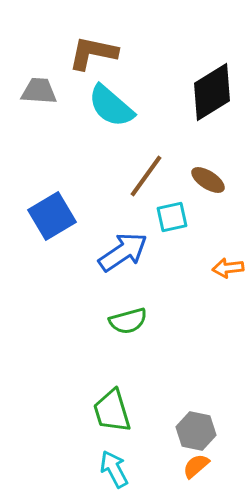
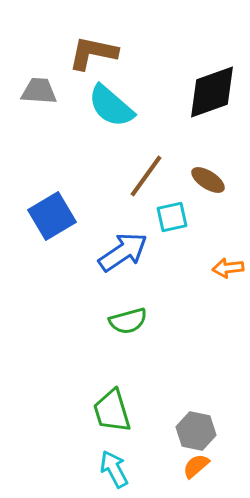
black diamond: rotated 12 degrees clockwise
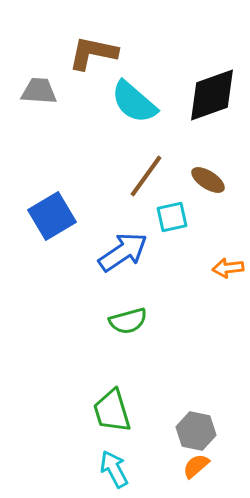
black diamond: moved 3 px down
cyan semicircle: moved 23 px right, 4 px up
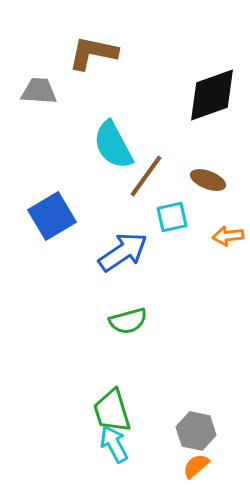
cyan semicircle: moved 21 px left, 43 px down; rotated 21 degrees clockwise
brown ellipse: rotated 12 degrees counterclockwise
orange arrow: moved 32 px up
cyan arrow: moved 25 px up
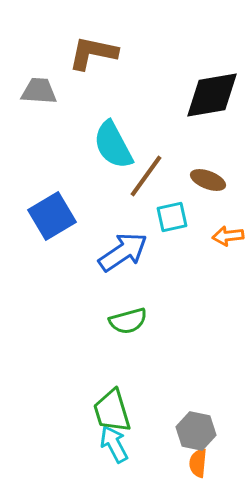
black diamond: rotated 10 degrees clockwise
orange semicircle: moved 2 px right, 3 px up; rotated 44 degrees counterclockwise
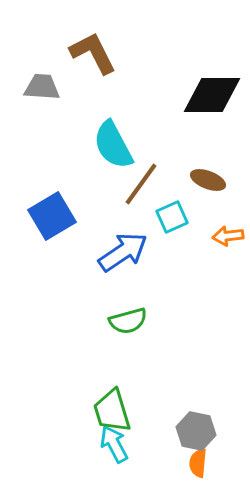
brown L-shape: rotated 51 degrees clockwise
gray trapezoid: moved 3 px right, 4 px up
black diamond: rotated 10 degrees clockwise
brown line: moved 5 px left, 8 px down
cyan square: rotated 12 degrees counterclockwise
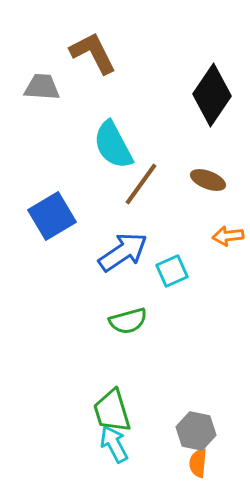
black diamond: rotated 56 degrees counterclockwise
cyan square: moved 54 px down
